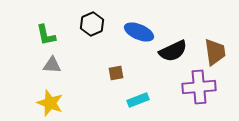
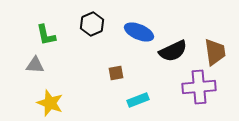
gray triangle: moved 17 px left
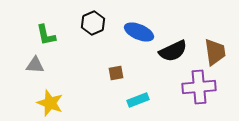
black hexagon: moved 1 px right, 1 px up
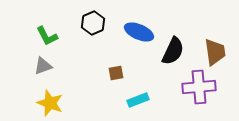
green L-shape: moved 1 px right, 1 px down; rotated 15 degrees counterclockwise
black semicircle: rotated 40 degrees counterclockwise
gray triangle: moved 8 px right, 1 px down; rotated 24 degrees counterclockwise
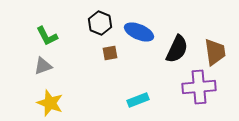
black hexagon: moved 7 px right; rotated 15 degrees counterclockwise
black semicircle: moved 4 px right, 2 px up
brown square: moved 6 px left, 20 px up
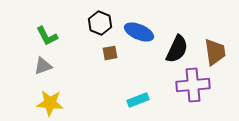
purple cross: moved 6 px left, 2 px up
yellow star: rotated 16 degrees counterclockwise
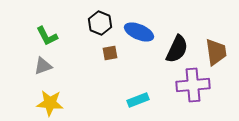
brown trapezoid: moved 1 px right
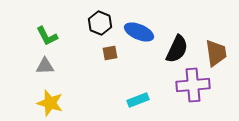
brown trapezoid: moved 1 px down
gray triangle: moved 2 px right; rotated 18 degrees clockwise
yellow star: rotated 12 degrees clockwise
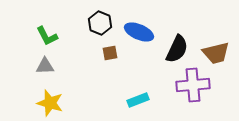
brown trapezoid: rotated 84 degrees clockwise
